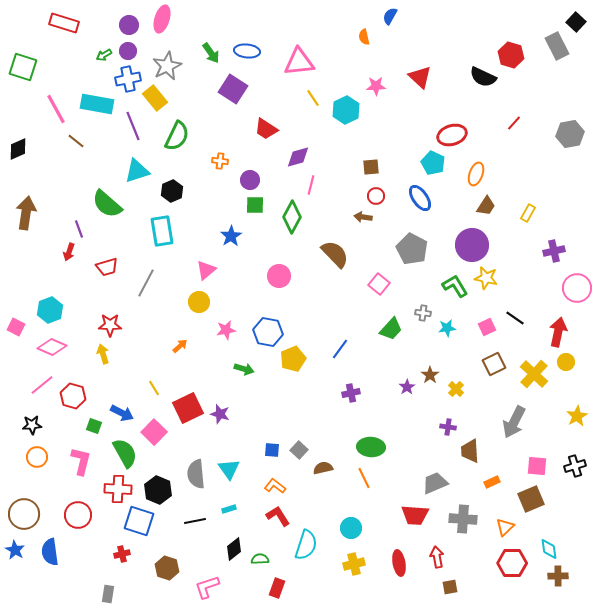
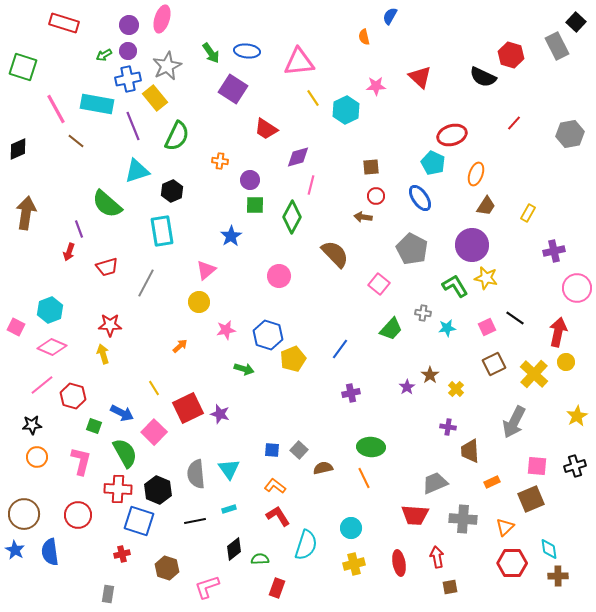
blue hexagon at (268, 332): moved 3 px down; rotated 8 degrees clockwise
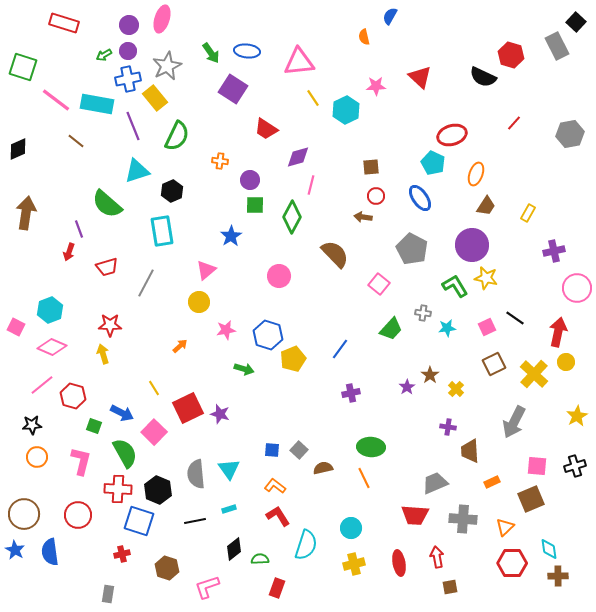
pink line at (56, 109): moved 9 px up; rotated 24 degrees counterclockwise
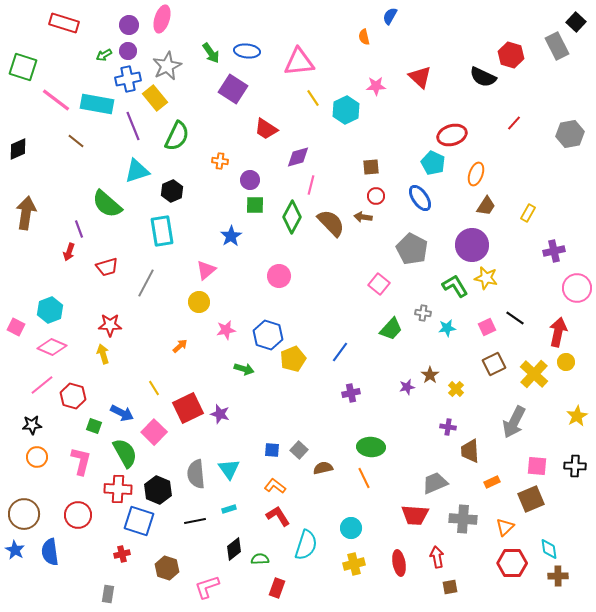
brown semicircle at (335, 254): moved 4 px left, 31 px up
blue line at (340, 349): moved 3 px down
purple star at (407, 387): rotated 21 degrees clockwise
black cross at (575, 466): rotated 20 degrees clockwise
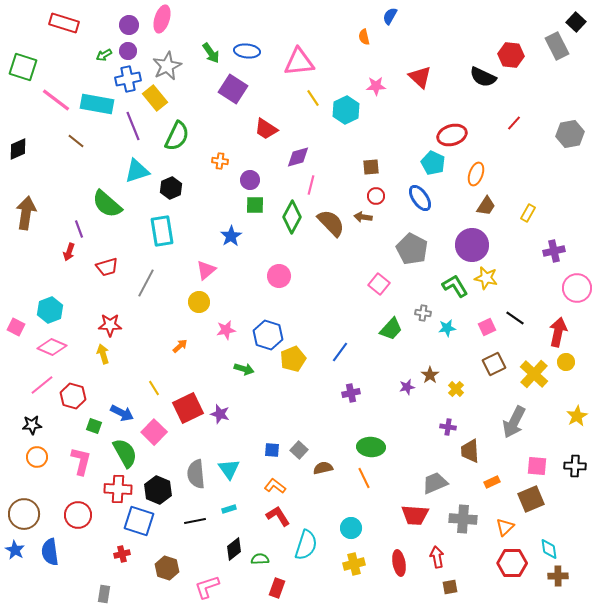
red hexagon at (511, 55): rotated 10 degrees counterclockwise
black hexagon at (172, 191): moved 1 px left, 3 px up
gray rectangle at (108, 594): moved 4 px left
